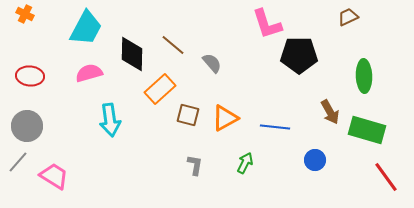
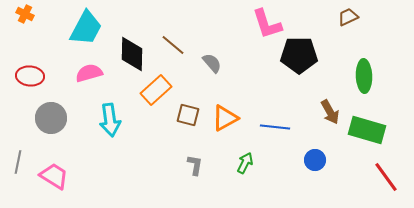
orange rectangle: moved 4 px left, 1 px down
gray circle: moved 24 px right, 8 px up
gray line: rotated 30 degrees counterclockwise
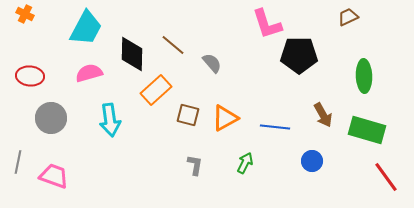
brown arrow: moved 7 px left, 3 px down
blue circle: moved 3 px left, 1 px down
pink trapezoid: rotated 12 degrees counterclockwise
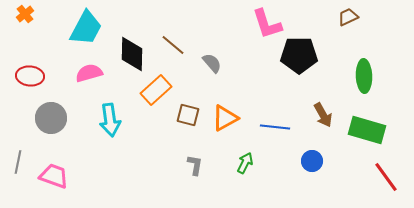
orange cross: rotated 24 degrees clockwise
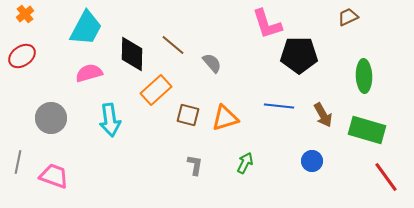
red ellipse: moved 8 px left, 20 px up; rotated 40 degrees counterclockwise
orange triangle: rotated 12 degrees clockwise
blue line: moved 4 px right, 21 px up
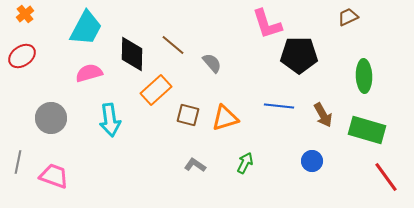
gray L-shape: rotated 65 degrees counterclockwise
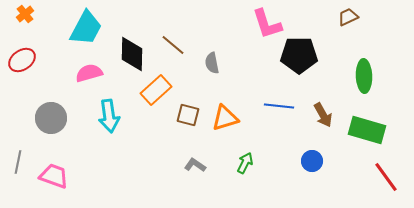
red ellipse: moved 4 px down
gray semicircle: rotated 150 degrees counterclockwise
cyan arrow: moved 1 px left, 4 px up
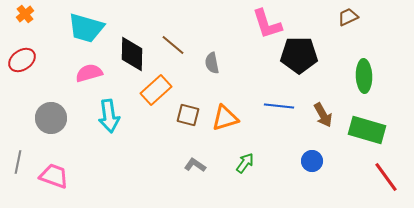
cyan trapezoid: rotated 78 degrees clockwise
green arrow: rotated 10 degrees clockwise
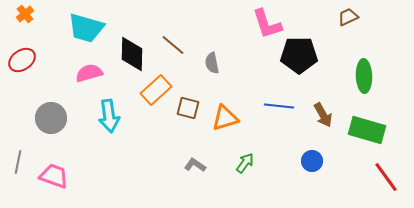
brown square: moved 7 px up
